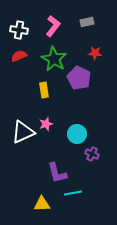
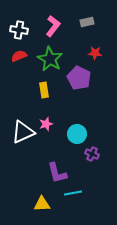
green star: moved 4 px left
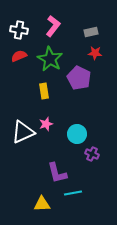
gray rectangle: moved 4 px right, 10 px down
yellow rectangle: moved 1 px down
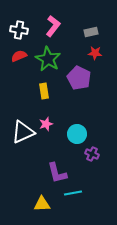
green star: moved 2 px left
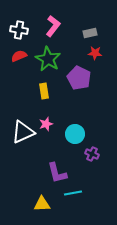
gray rectangle: moved 1 px left, 1 px down
cyan circle: moved 2 px left
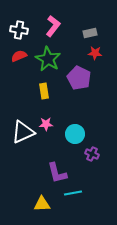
pink star: rotated 16 degrees clockwise
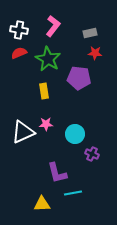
red semicircle: moved 3 px up
purple pentagon: rotated 20 degrees counterclockwise
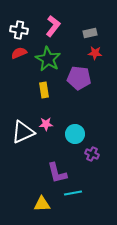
yellow rectangle: moved 1 px up
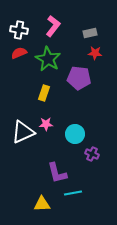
yellow rectangle: moved 3 px down; rotated 28 degrees clockwise
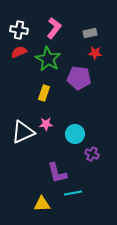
pink L-shape: moved 1 px right, 2 px down
red semicircle: moved 1 px up
